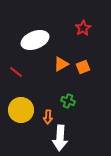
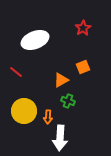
orange triangle: moved 16 px down
yellow circle: moved 3 px right, 1 px down
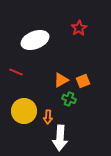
red star: moved 4 px left
orange square: moved 14 px down
red line: rotated 16 degrees counterclockwise
green cross: moved 1 px right, 2 px up
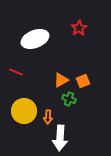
white ellipse: moved 1 px up
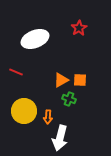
orange square: moved 3 px left, 1 px up; rotated 24 degrees clockwise
white arrow: rotated 10 degrees clockwise
